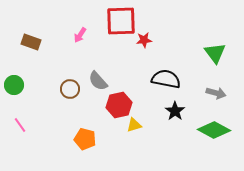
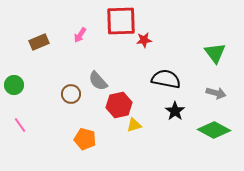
brown rectangle: moved 8 px right; rotated 42 degrees counterclockwise
brown circle: moved 1 px right, 5 px down
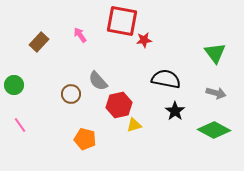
red square: moved 1 px right; rotated 12 degrees clockwise
pink arrow: rotated 112 degrees clockwise
brown rectangle: rotated 24 degrees counterclockwise
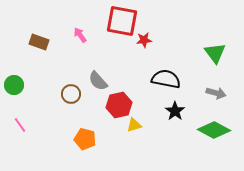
brown rectangle: rotated 66 degrees clockwise
